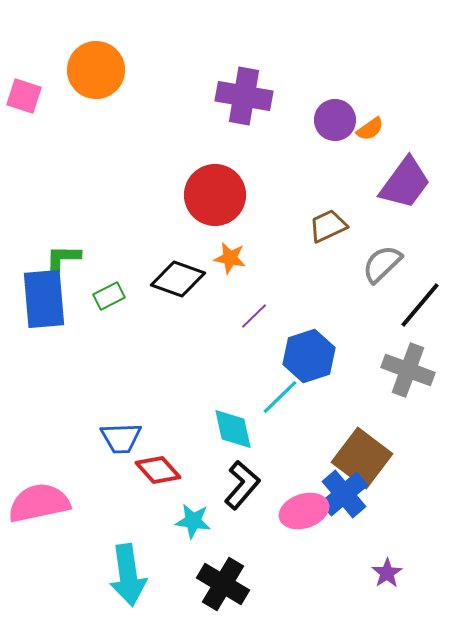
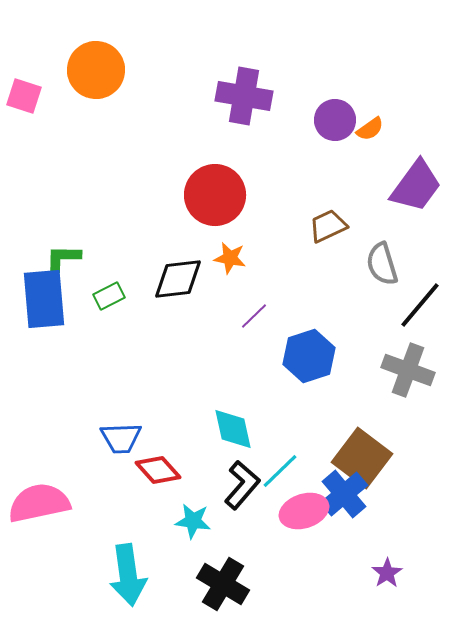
purple trapezoid: moved 11 px right, 3 px down
gray semicircle: rotated 63 degrees counterclockwise
black diamond: rotated 26 degrees counterclockwise
cyan line: moved 74 px down
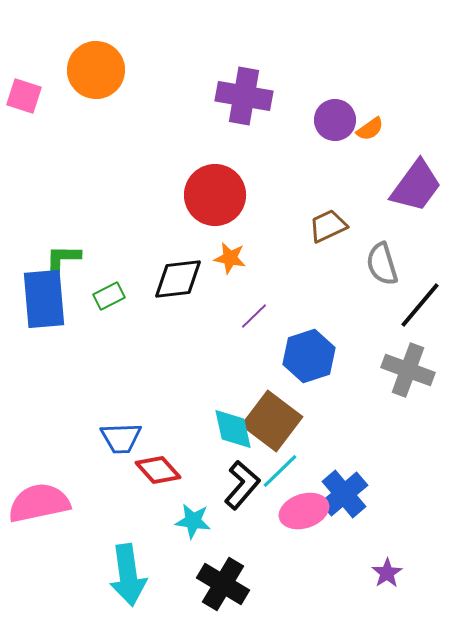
brown square: moved 90 px left, 37 px up
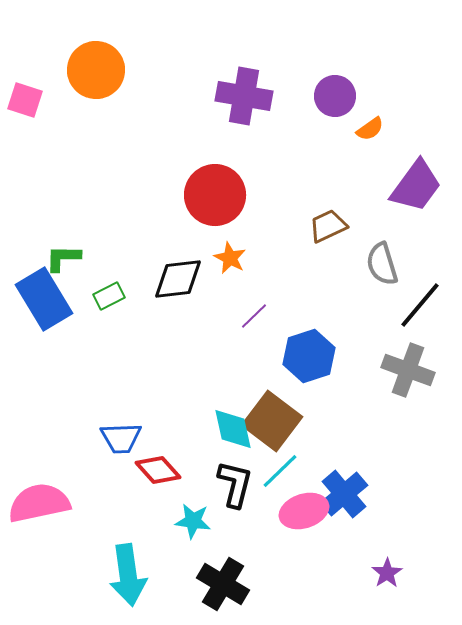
pink square: moved 1 px right, 4 px down
purple circle: moved 24 px up
orange star: rotated 16 degrees clockwise
blue rectangle: rotated 26 degrees counterclockwise
black L-shape: moved 7 px left, 1 px up; rotated 27 degrees counterclockwise
